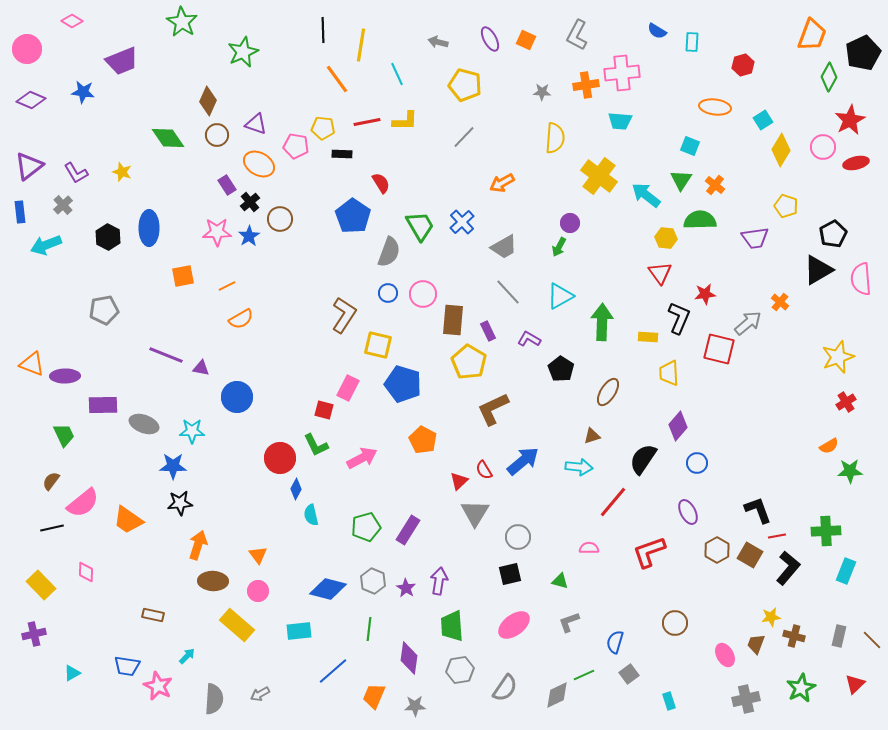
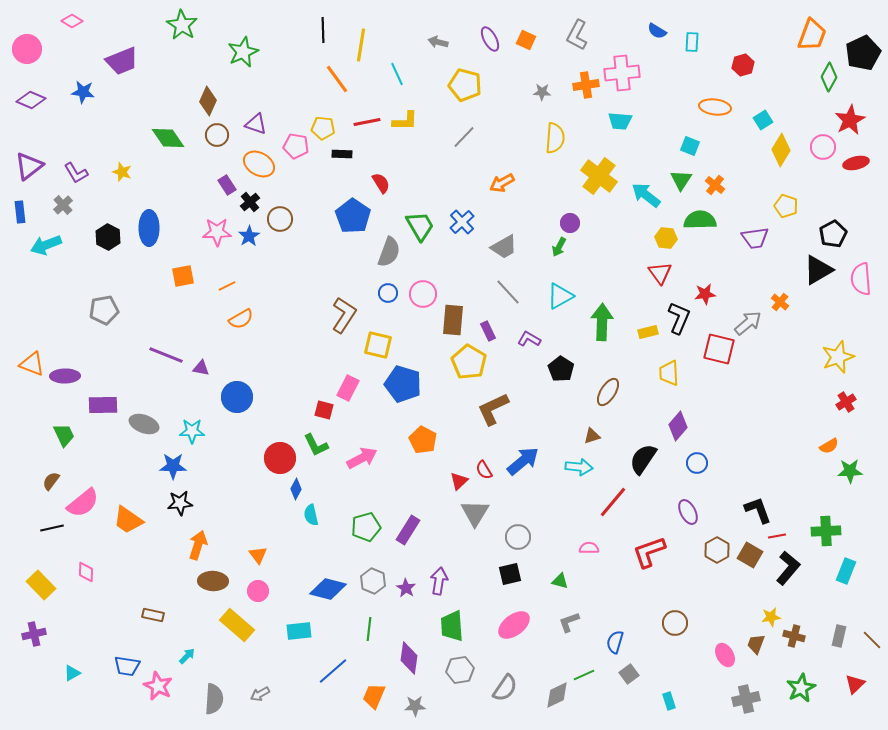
green star at (182, 22): moved 3 px down
yellow rectangle at (648, 337): moved 5 px up; rotated 18 degrees counterclockwise
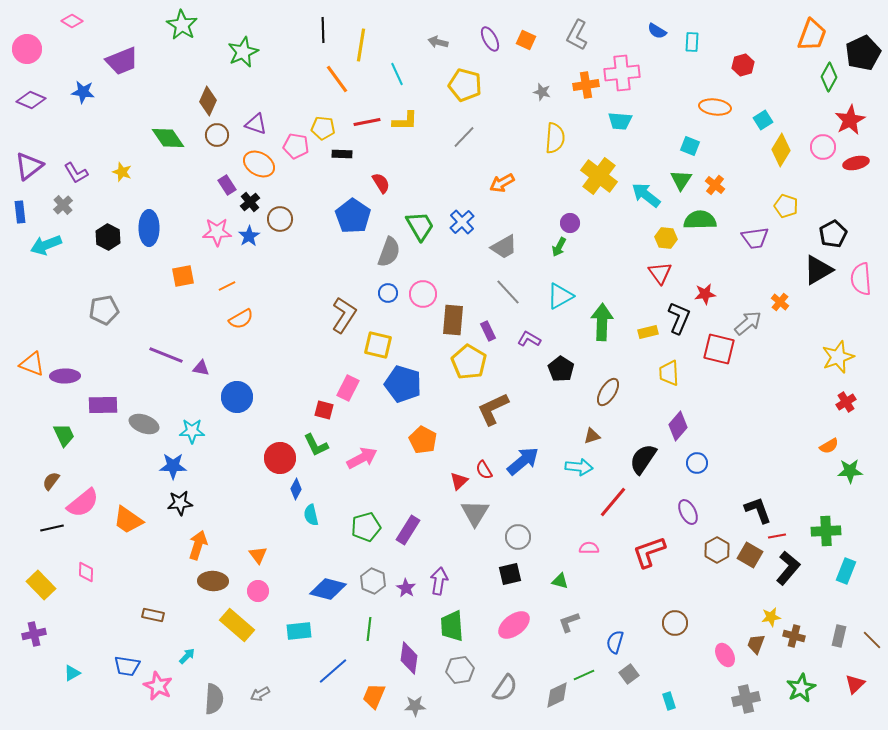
gray star at (542, 92): rotated 12 degrees clockwise
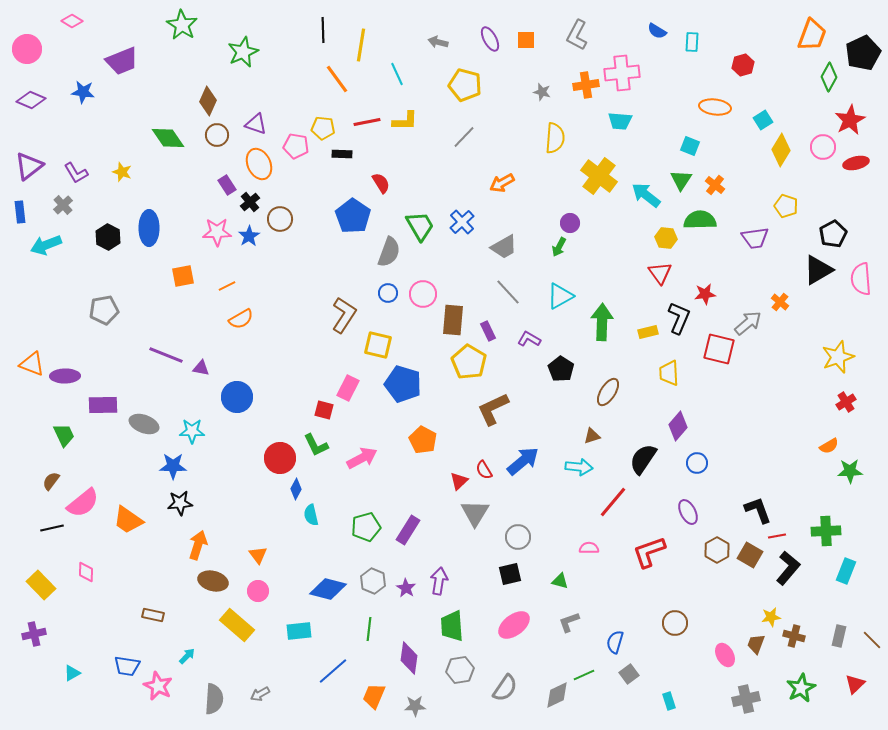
orange square at (526, 40): rotated 24 degrees counterclockwise
orange ellipse at (259, 164): rotated 36 degrees clockwise
brown ellipse at (213, 581): rotated 12 degrees clockwise
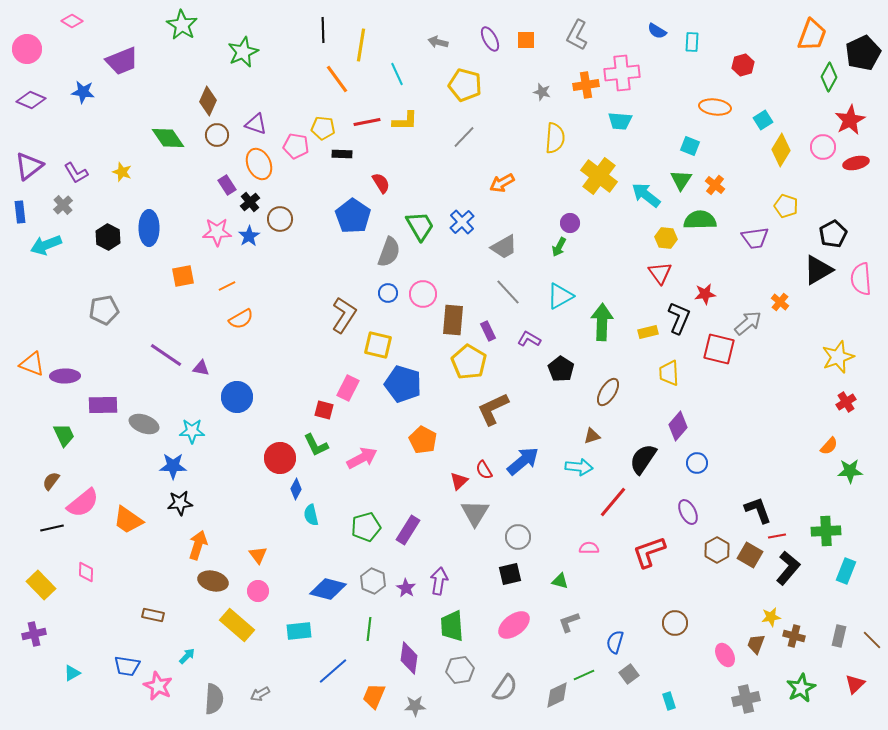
purple line at (166, 355): rotated 12 degrees clockwise
orange semicircle at (829, 446): rotated 18 degrees counterclockwise
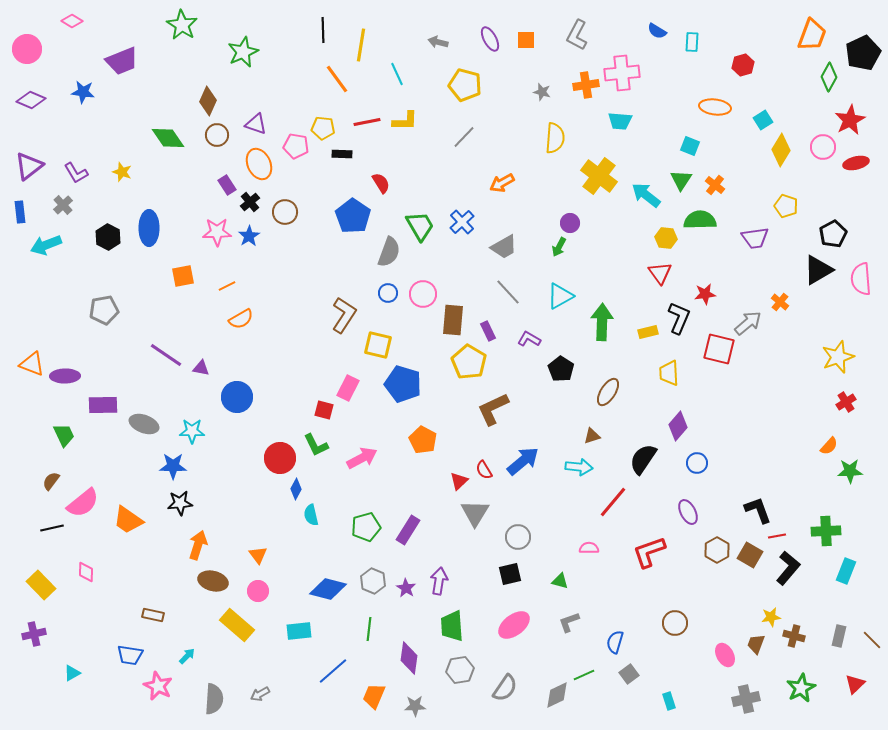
brown circle at (280, 219): moved 5 px right, 7 px up
blue trapezoid at (127, 666): moved 3 px right, 11 px up
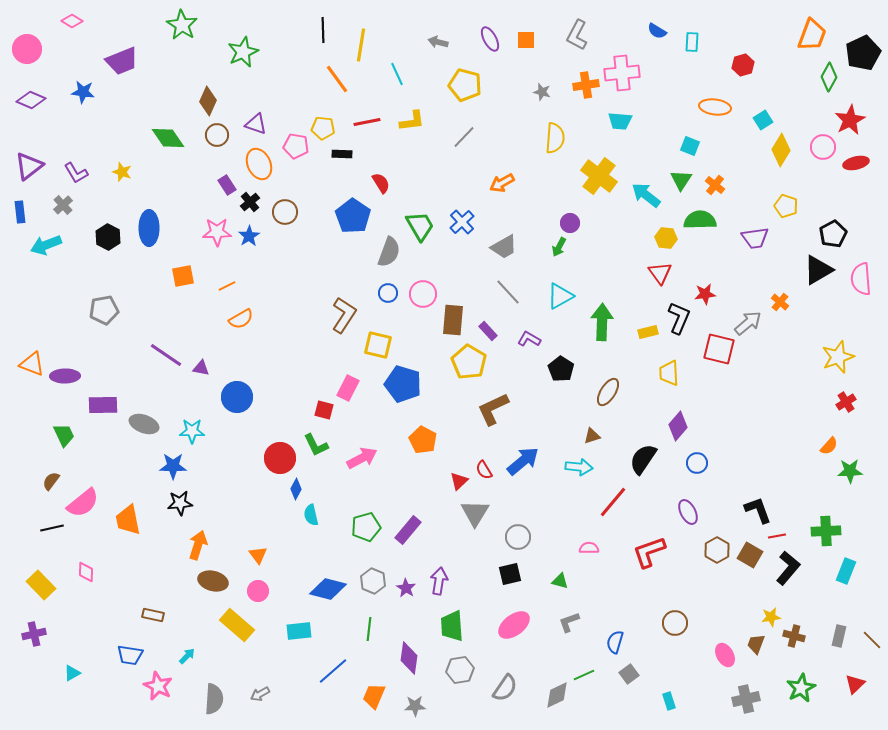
yellow L-shape at (405, 121): moved 7 px right; rotated 8 degrees counterclockwise
purple rectangle at (488, 331): rotated 18 degrees counterclockwise
orange trapezoid at (128, 520): rotated 44 degrees clockwise
purple rectangle at (408, 530): rotated 8 degrees clockwise
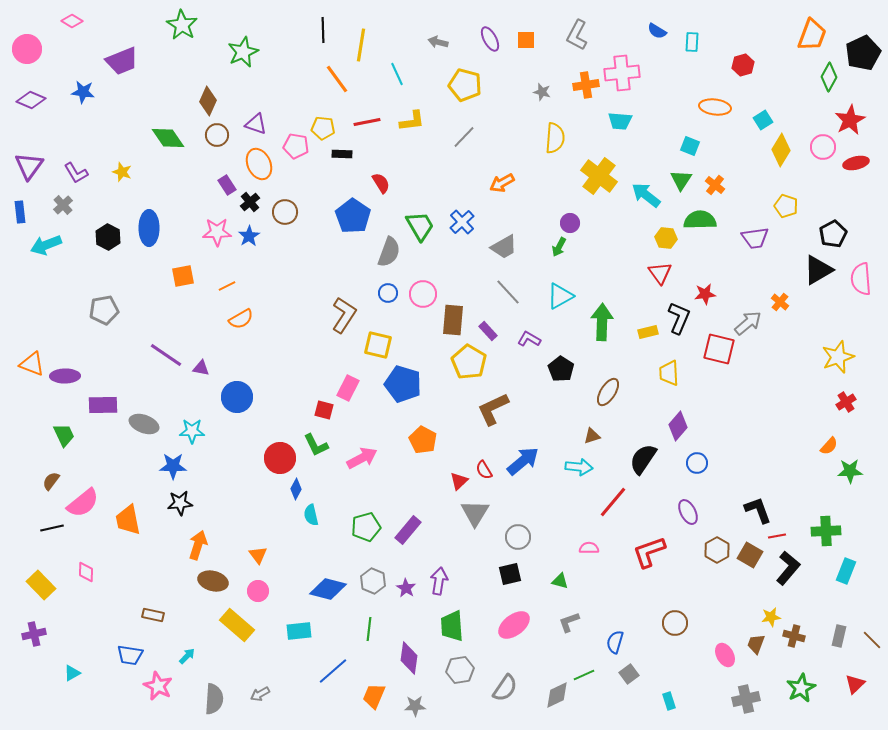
purple triangle at (29, 166): rotated 16 degrees counterclockwise
